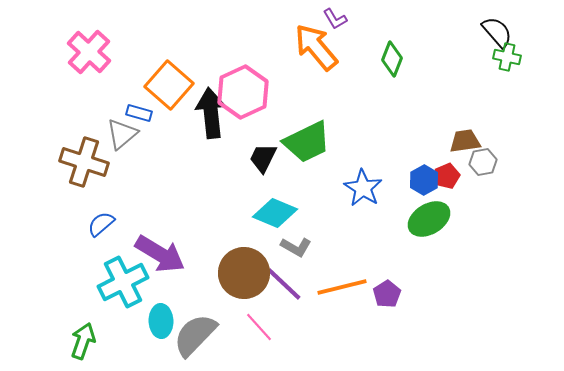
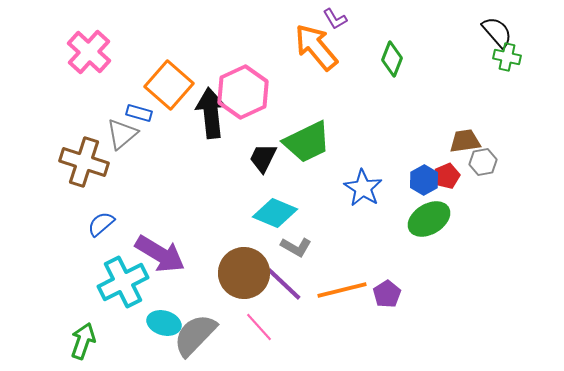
orange line: moved 3 px down
cyan ellipse: moved 3 px right, 2 px down; rotated 72 degrees counterclockwise
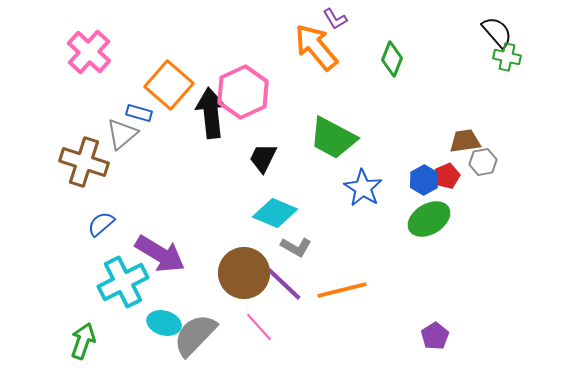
green trapezoid: moved 26 px right, 4 px up; rotated 54 degrees clockwise
purple pentagon: moved 48 px right, 42 px down
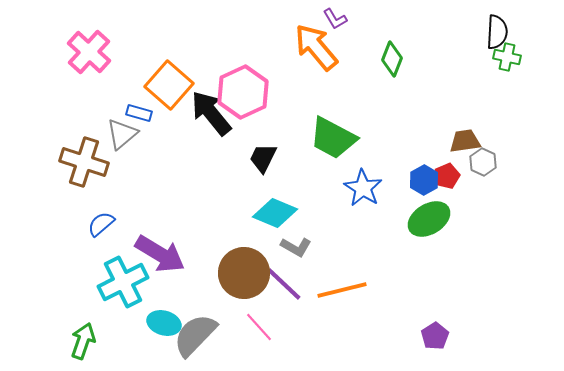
black semicircle: rotated 44 degrees clockwise
black arrow: rotated 33 degrees counterclockwise
gray hexagon: rotated 24 degrees counterclockwise
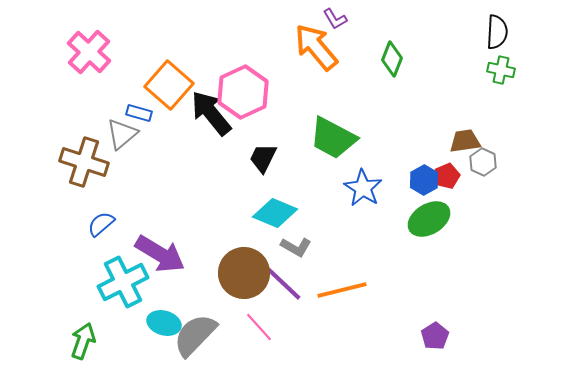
green cross: moved 6 px left, 13 px down
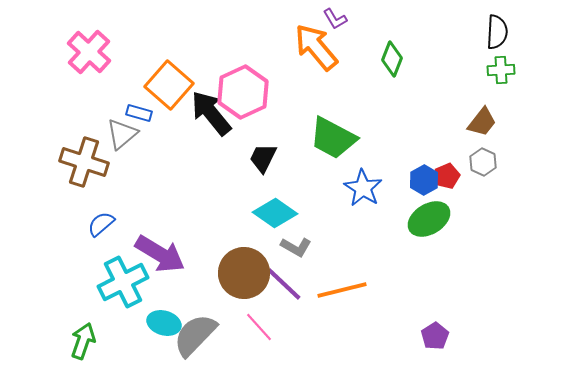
green cross: rotated 16 degrees counterclockwise
brown trapezoid: moved 17 px right, 19 px up; rotated 136 degrees clockwise
cyan diamond: rotated 12 degrees clockwise
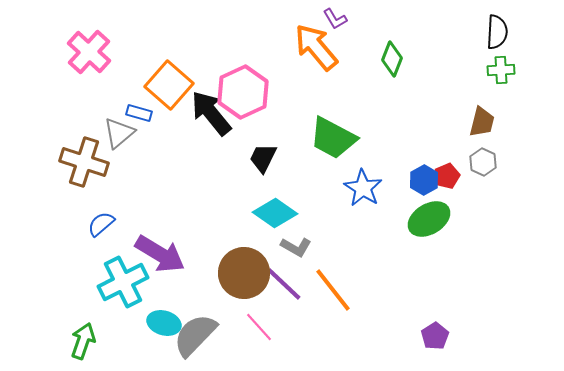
brown trapezoid: rotated 24 degrees counterclockwise
gray triangle: moved 3 px left, 1 px up
orange line: moved 9 px left; rotated 66 degrees clockwise
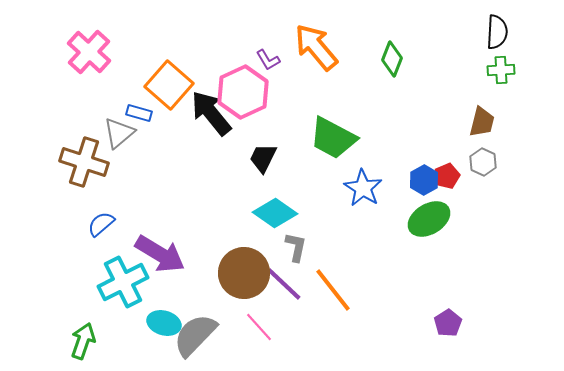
purple L-shape: moved 67 px left, 41 px down
gray L-shape: rotated 108 degrees counterclockwise
purple pentagon: moved 13 px right, 13 px up
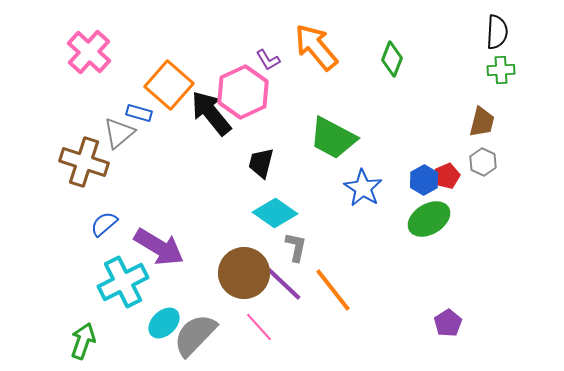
black trapezoid: moved 2 px left, 5 px down; rotated 12 degrees counterclockwise
blue semicircle: moved 3 px right
purple arrow: moved 1 px left, 7 px up
cyan ellipse: rotated 60 degrees counterclockwise
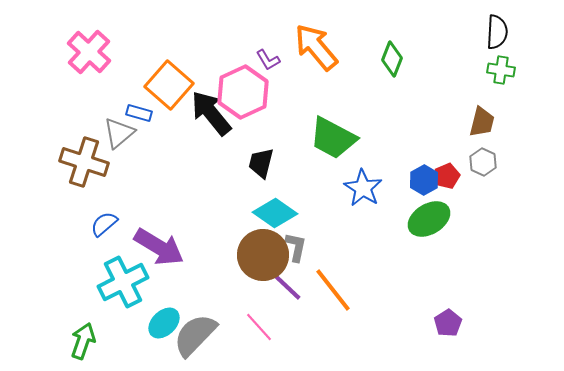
green cross: rotated 12 degrees clockwise
brown circle: moved 19 px right, 18 px up
